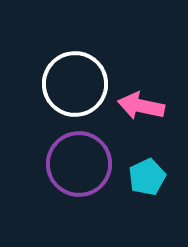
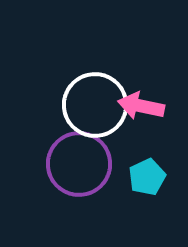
white circle: moved 20 px right, 21 px down
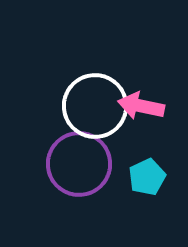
white circle: moved 1 px down
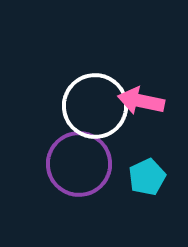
pink arrow: moved 5 px up
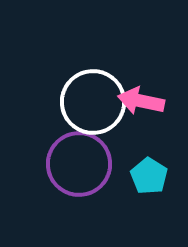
white circle: moved 2 px left, 4 px up
cyan pentagon: moved 2 px right, 1 px up; rotated 15 degrees counterclockwise
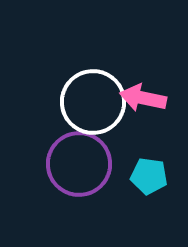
pink arrow: moved 2 px right, 3 px up
cyan pentagon: rotated 24 degrees counterclockwise
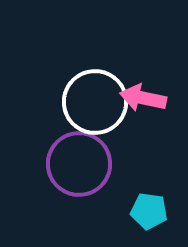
white circle: moved 2 px right
cyan pentagon: moved 35 px down
